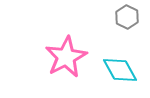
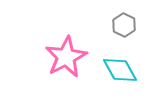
gray hexagon: moved 3 px left, 8 px down
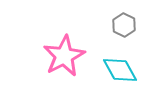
pink star: moved 2 px left, 1 px up
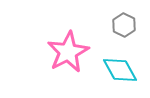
pink star: moved 4 px right, 4 px up
